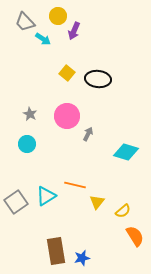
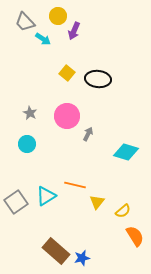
gray star: moved 1 px up
brown rectangle: rotated 40 degrees counterclockwise
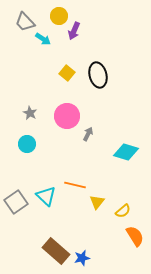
yellow circle: moved 1 px right
black ellipse: moved 4 px up; rotated 70 degrees clockwise
cyan triangle: rotated 45 degrees counterclockwise
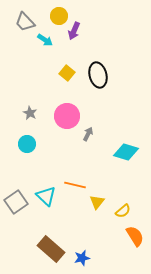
cyan arrow: moved 2 px right, 1 px down
brown rectangle: moved 5 px left, 2 px up
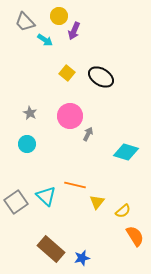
black ellipse: moved 3 px right, 2 px down; rotated 45 degrees counterclockwise
pink circle: moved 3 px right
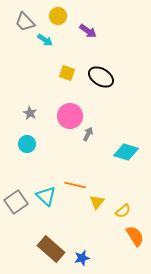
yellow circle: moved 1 px left
purple arrow: moved 14 px right; rotated 78 degrees counterclockwise
yellow square: rotated 21 degrees counterclockwise
